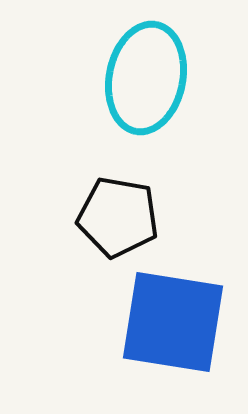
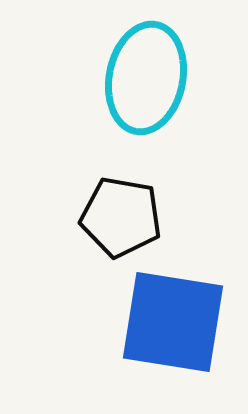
black pentagon: moved 3 px right
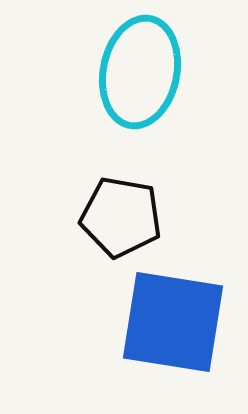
cyan ellipse: moved 6 px left, 6 px up
